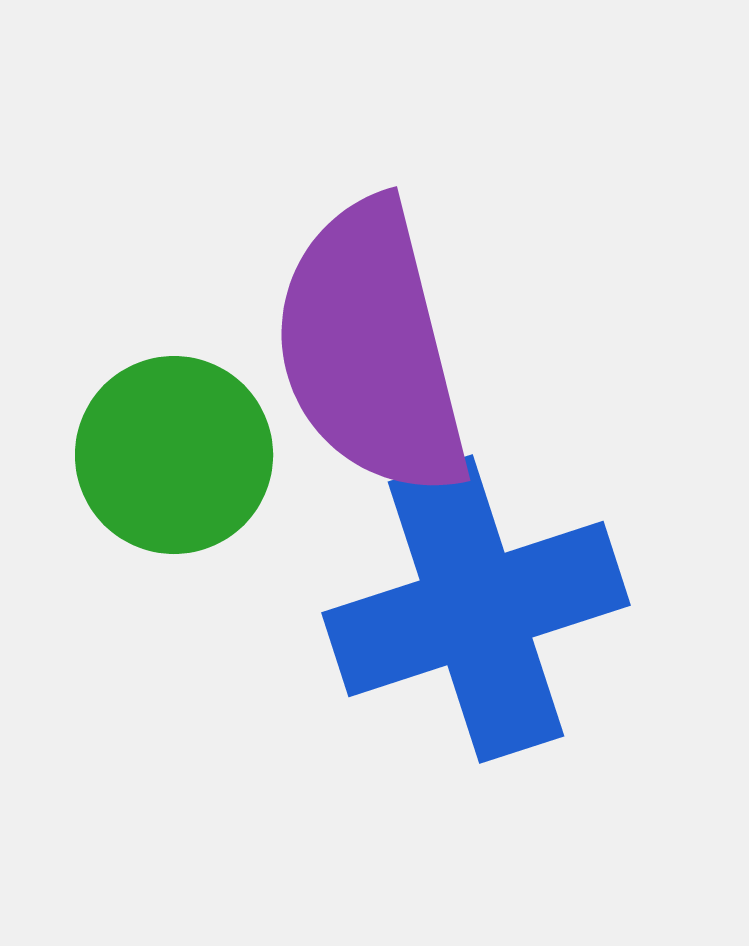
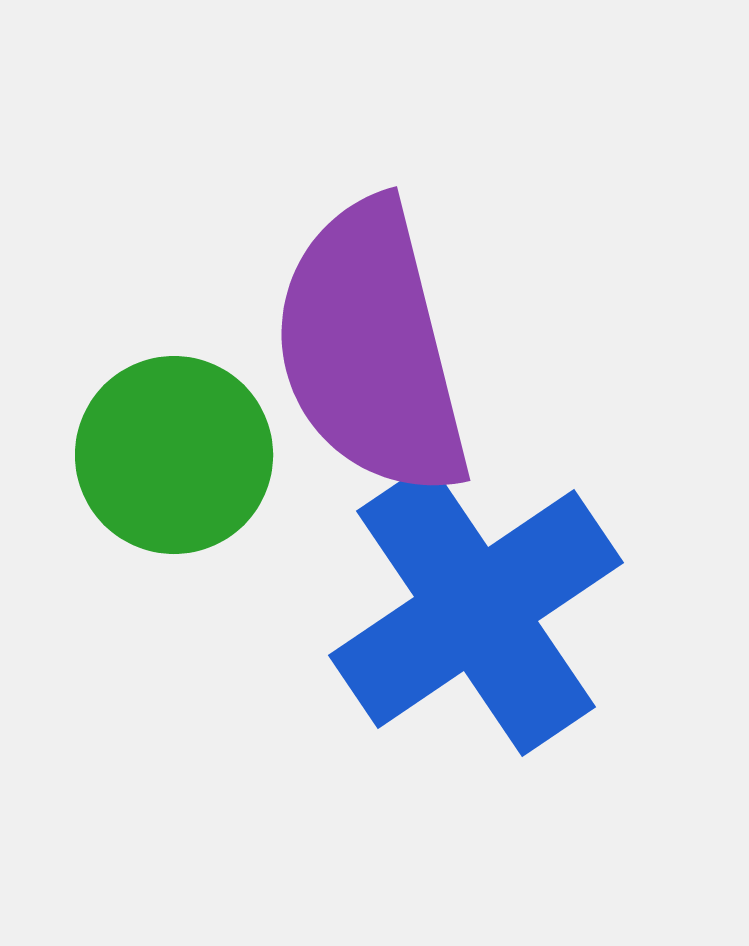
blue cross: rotated 16 degrees counterclockwise
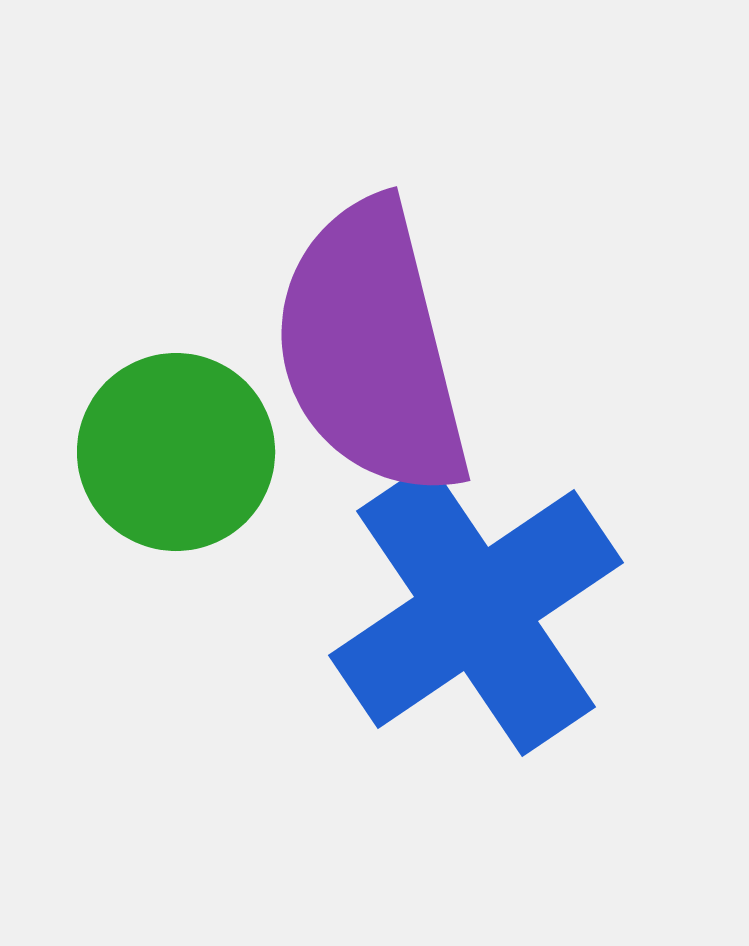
green circle: moved 2 px right, 3 px up
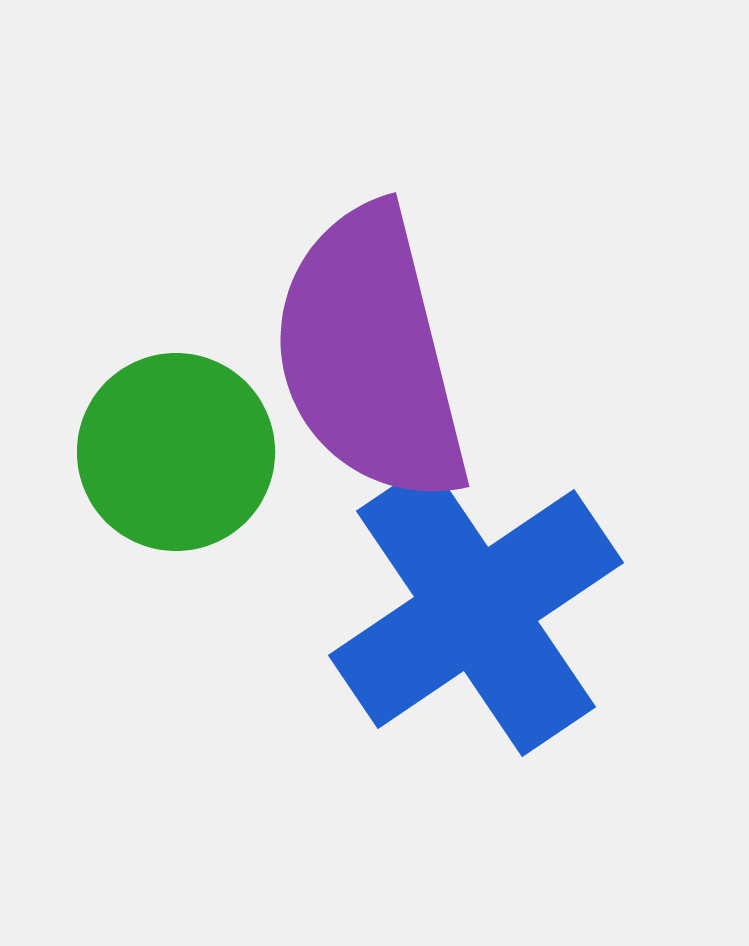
purple semicircle: moved 1 px left, 6 px down
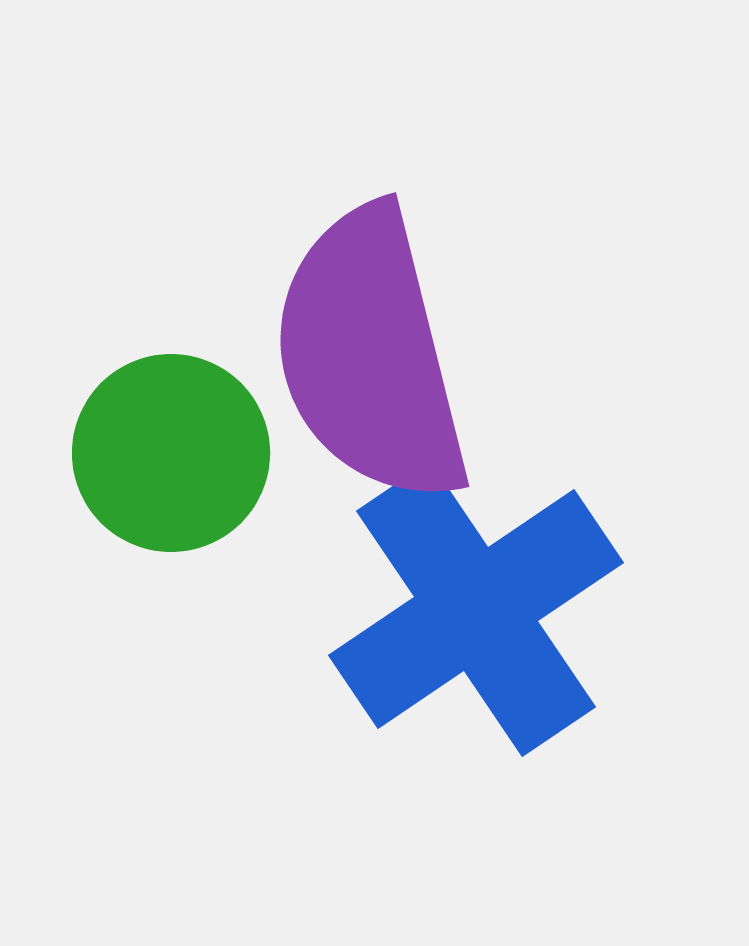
green circle: moved 5 px left, 1 px down
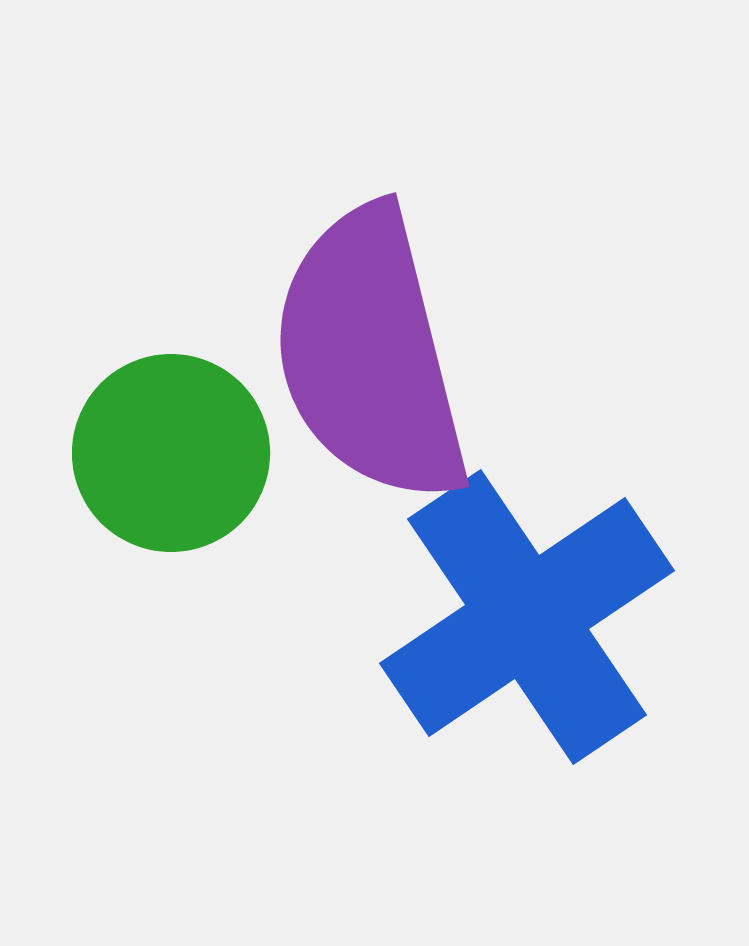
blue cross: moved 51 px right, 8 px down
